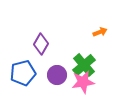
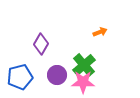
blue pentagon: moved 3 px left, 4 px down
pink star: rotated 10 degrees clockwise
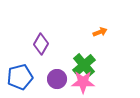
purple circle: moved 4 px down
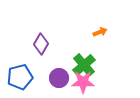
purple circle: moved 2 px right, 1 px up
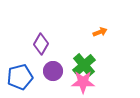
purple circle: moved 6 px left, 7 px up
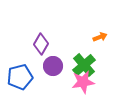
orange arrow: moved 5 px down
purple circle: moved 5 px up
pink star: rotated 10 degrees counterclockwise
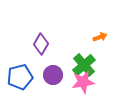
purple circle: moved 9 px down
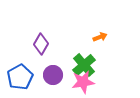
blue pentagon: rotated 15 degrees counterclockwise
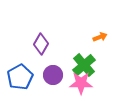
pink star: moved 2 px left, 1 px down; rotated 10 degrees clockwise
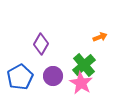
purple circle: moved 1 px down
pink star: rotated 30 degrees clockwise
